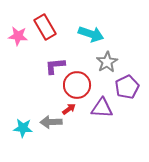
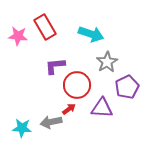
gray arrow: rotated 10 degrees counterclockwise
cyan star: moved 1 px left
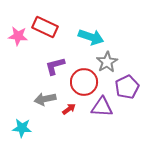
red rectangle: rotated 35 degrees counterclockwise
cyan arrow: moved 3 px down
purple L-shape: rotated 10 degrees counterclockwise
red circle: moved 7 px right, 3 px up
purple triangle: moved 1 px up
gray arrow: moved 6 px left, 23 px up
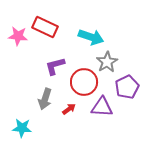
gray arrow: rotated 60 degrees counterclockwise
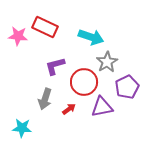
purple triangle: rotated 15 degrees counterclockwise
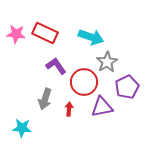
red rectangle: moved 6 px down
pink star: moved 2 px left, 2 px up
purple L-shape: moved 1 px right; rotated 70 degrees clockwise
red arrow: rotated 48 degrees counterclockwise
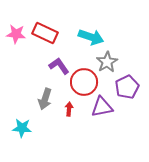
purple L-shape: moved 3 px right
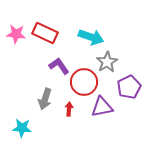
purple pentagon: moved 2 px right
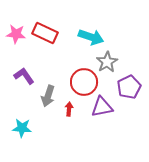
purple L-shape: moved 35 px left, 10 px down
gray arrow: moved 3 px right, 3 px up
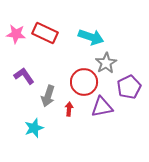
gray star: moved 1 px left, 1 px down
cyan star: moved 12 px right; rotated 24 degrees counterclockwise
